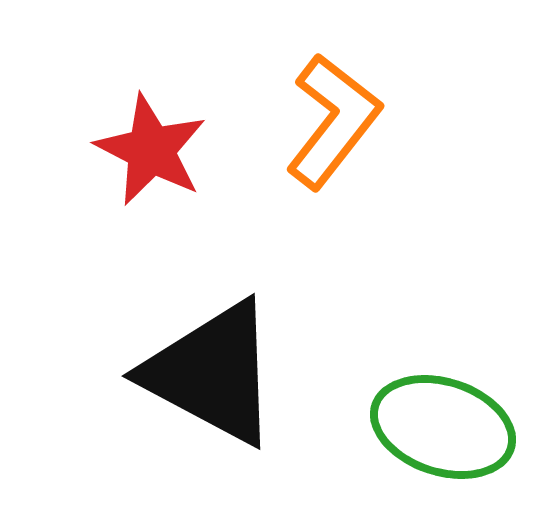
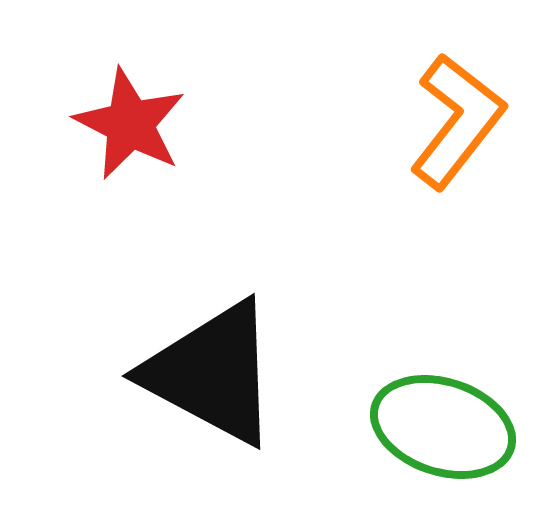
orange L-shape: moved 124 px right
red star: moved 21 px left, 26 px up
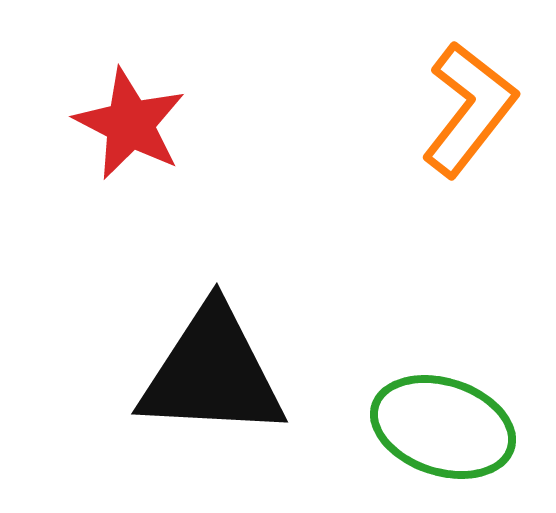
orange L-shape: moved 12 px right, 12 px up
black triangle: rotated 25 degrees counterclockwise
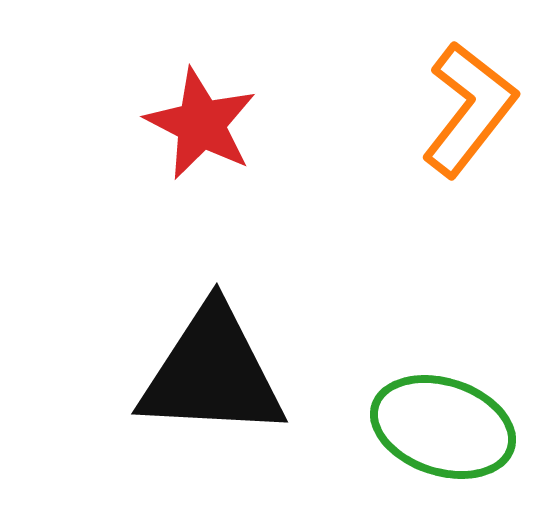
red star: moved 71 px right
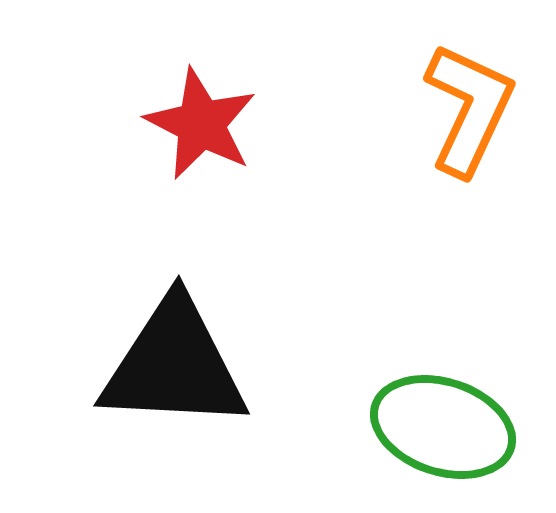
orange L-shape: rotated 13 degrees counterclockwise
black triangle: moved 38 px left, 8 px up
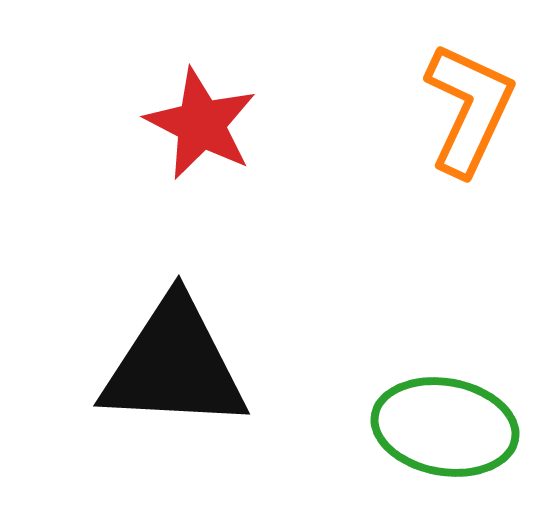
green ellipse: moved 2 px right; rotated 8 degrees counterclockwise
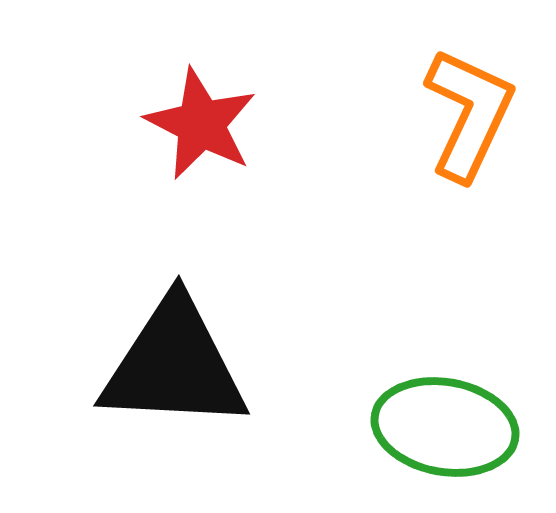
orange L-shape: moved 5 px down
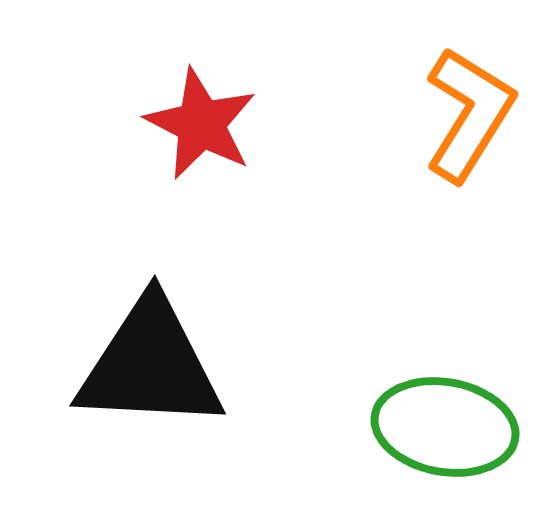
orange L-shape: rotated 7 degrees clockwise
black triangle: moved 24 px left
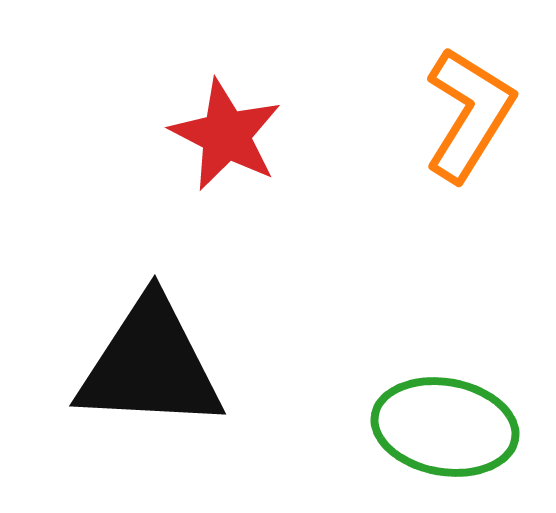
red star: moved 25 px right, 11 px down
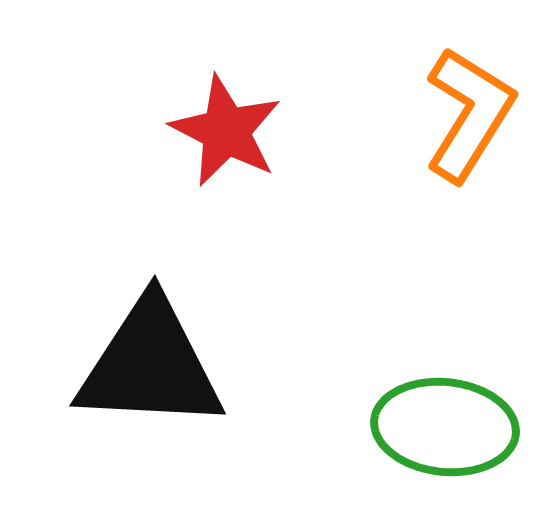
red star: moved 4 px up
green ellipse: rotated 4 degrees counterclockwise
